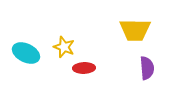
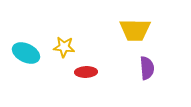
yellow star: rotated 15 degrees counterclockwise
red ellipse: moved 2 px right, 4 px down
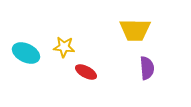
red ellipse: rotated 30 degrees clockwise
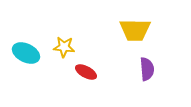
purple semicircle: moved 1 px down
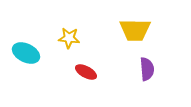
yellow star: moved 5 px right, 9 px up
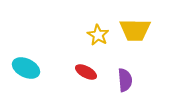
yellow star: moved 29 px right, 3 px up; rotated 25 degrees clockwise
cyan ellipse: moved 15 px down
purple semicircle: moved 22 px left, 11 px down
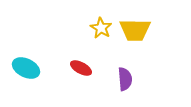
yellow star: moved 3 px right, 7 px up
red ellipse: moved 5 px left, 4 px up
purple semicircle: moved 1 px up
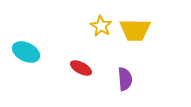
yellow star: moved 2 px up
cyan ellipse: moved 16 px up
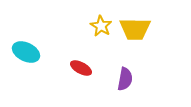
yellow trapezoid: moved 1 px up
purple semicircle: rotated 15 degrees clockwise
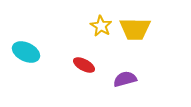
red ellipse: moved 3 px right, 3 px up
purple semicircle: rotated 115 degrees counterclockwise
